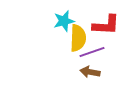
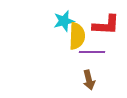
yellow semicircle: moved 1 px left, 2 px up
purple line: rotated 20 degrees clockwise
brown arrow: moved 1 px left, 8 px down; rotated 114 degrees counterclockwise
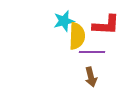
brown arrow: moved 2 px right, 3 px up
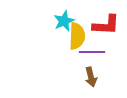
cyan star: rotated 10 degrees counterclockwise
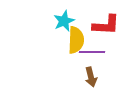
yellow semicircle: moved 1 px left, 4 px down
